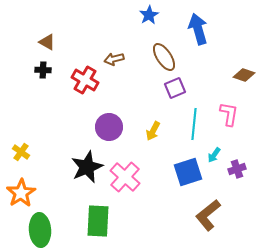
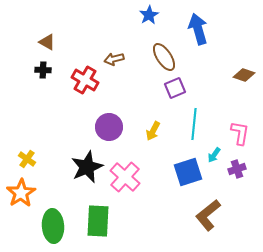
pink L-shape: moved 11 px right, 19 px down
yellow cross: moved 6 px right, 7 px down
green ellipse: moved 13 px right, 4 px up
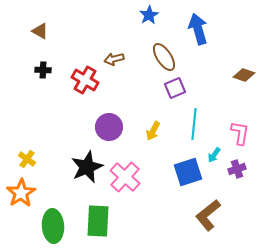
brown triangle: moved 7 px left, 11 px up
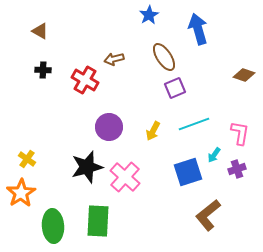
cyan line: rotated 64 degrees clockwise
black star: rotated 8 degrees clockwise
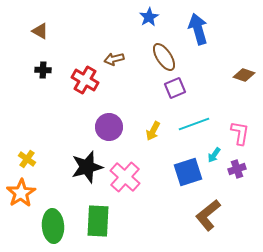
blue star: moved 2 px down
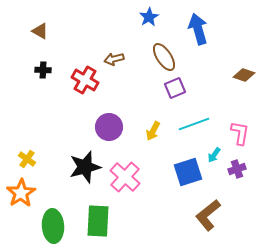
black star: moved 2 px left
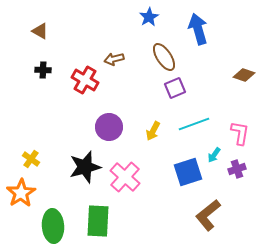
yellow cross: moved 4 px right
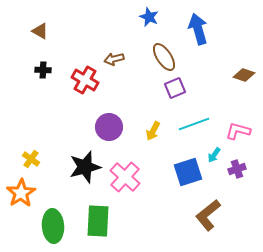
blue star: rotated 18 degrees counterclockwise
pink L-shape: moved 2 px left, 2 px up; rotated 85 degrees counterclockwise
